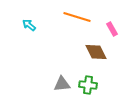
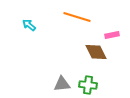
pink rectangle: moved 6 px down; rotated 72 degrees counterclockwise
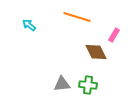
pink rectangle: moved 2 px right; rotated 48 degrees counterclockwise
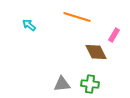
green cross: moved 2 px right, 1 px up
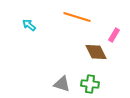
gray triangle: rotated 24 degrees clockwise
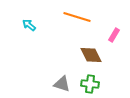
brown diamond: moved 5 px left, 3 px down
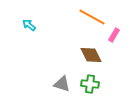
orange line: moved 15 px right; rotated 12 degrees clockwise
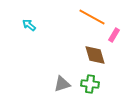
brown diamond: moved 4 px right; rotated 10 degrees clockwise
gray triangle: rotated 36 degrees counterclockwise
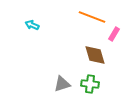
orange line: rotated 8 degrees counterclockwise
cyan arrow: moved 3 px right; rotated 16 degrees counterclockwise
pink rectangle: moved 1 px up
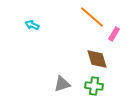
orange line: rotated 20 degrees clockwise
brown diamond: moved 2 px right, 4 px down
green cross: moved 4 px right, 2 px down
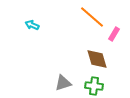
gray triangle: moved 1 px right, 1 px up
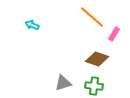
brown diamond: rotated 55 degrees counterclockwise
